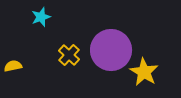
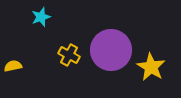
yellow cross: rotated 15 degrees counterclockwise
yellow star: moved 7 px right, 5 px up
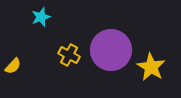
yellow semicircle: rotated 144 degrees clockwise
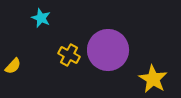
cyan star: moved 1 px down; rotated 30 degrees counterclockwise
purple circle: moved 3 px left
yellow star: moved 2 px right, 12 px down
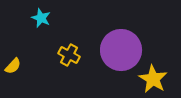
purple circle: moved 13 px right
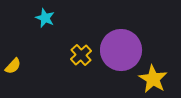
cyan star: moved 4 px right
yellow cross: moved 12 px right; rotated 20 degrees clockwise
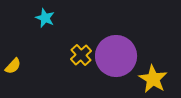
purple circle: moved 5 px left, 6 px down
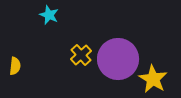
cyan star: moved 4 px right, 3 px up
purple circle: moved 2 px right, 3 px down
yellow semicircle: moved 2 px right; rotated 36 degrees counterclockwise
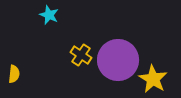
yellow cross: rotated 15 degrees counterclockwise
purple circle: moved 1 px down
yellow semicircle: moved 1 px left, 8 px down
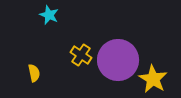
yellow semicircle: moved 20 px right, 1 px up; rotated 18 degrees counterclockwise
